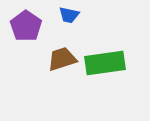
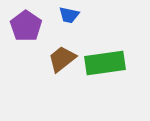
brown trapezoid: rotated 20 degrees counterclockwise
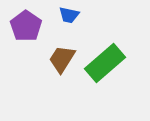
brown trapezoid: rotated 20 degrees counterclockwise
green rectangle: rotated 33 degrees counterclockwise
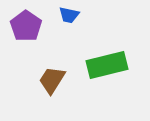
brown trapezoid: moved 10 px left, 21 px down
green rectangle: moved 2 px right, 2 px down; rotated 27 degrees clockwise
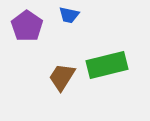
purple pentagon: moved 1 px right
brown trapezoid: moved 10 px right, 3 px up
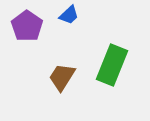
blue trapezoid: rotated 55 degrees counterclockwise
green rectangle: moved 5 px right; rotated 54 degrees counterclockwise
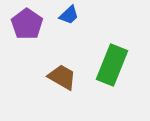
purple pentagon: moved 2 px up
brown trapezoid: rotated 88 degrees clockwise
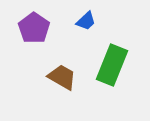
blue trapezoid: moved 17 px right, 6 px down
purple pentagon: moved 7 px right, 4 px down
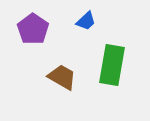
purple pentagon: moved 1 px left, 1 px down
green rectangle: rotated 12 degrees counterclockwise
